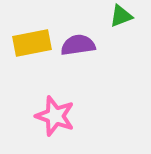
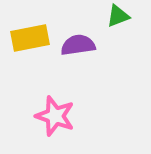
green triangle: moved 3 px left
yellow rectangle: moved 2 px left, 5 px up
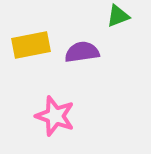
yellow rectangle: moved 1 px right, 7 px down
purple semicircle: moved 4 px right, 7 px down
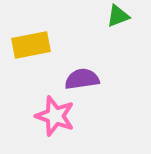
purple semicircle: moved 27 px down
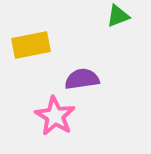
pink star: rotated 12 degrees clockwise
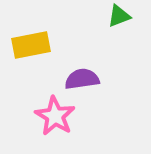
green triangle: moved 1 px right
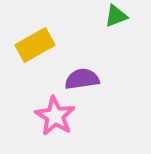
green triangle: moved 3 px left
yellow rectangle: moved 4 px right; rotated 18 degrees counterclockwise
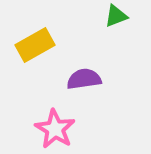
purple semicircle: moved 2 px right
pink star: moved 13 px down
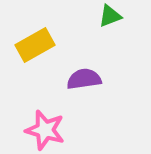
green triangle: moved 6 px left
pink star: moved 10 px left, 1 px down; rotated 15 degrees counterclockwise
